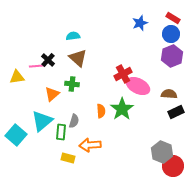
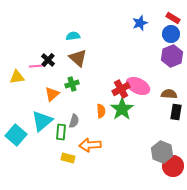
red cross: moved 2 px left, 15 px down
green cross: rotated 24 degrees counterclockwise
black rectangle: rotated 56 degrees counterclockwise
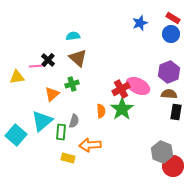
purple hexagon: moved 3 px left, 16 px down
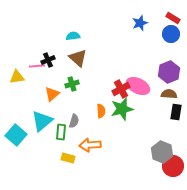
black cross: rotated 24 degrees clockwise
green star: rotated 20 degrees clockwise
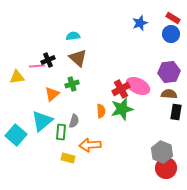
purple hexagon: rotated 15 degrees clockwise
red circle: moved 7 px left, 2 px down
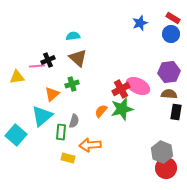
orange semicircle: rotated 136 degrees counterclockwise
cyan triangle: moved 5 px up
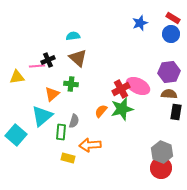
green cross: moved 1 px left; rotated 24 degrees clockwise
red circle: moved 5 px left
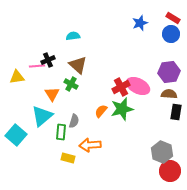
brown triangle: moved 7 px down
green cross: rotated 24 degrees clockwise
red cross: moved 2 px up
orange triangle: rotated 21 degrees counterclockwise
red circle: moved 9 px right, 3 px down
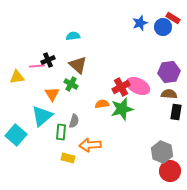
blue circle: moved 8 px left, 7 px up
orange semicircle: moved 1 px right, 7 px up; rotated 40 degrees clockwise
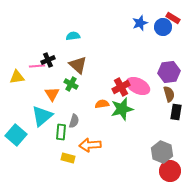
brown semicircle: rotated 70 degrees clockwise
